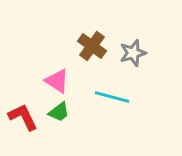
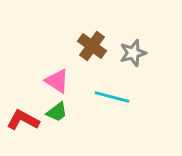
green trapezoid: moved 2 px left
red L-shape: moved 3 px down; rotated 36 degrees counterclockwise
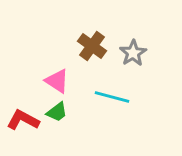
gray star: rotated 16 degrees counterclockwise
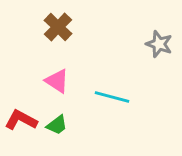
brown cross: moved 34 px left, 19 px up; rotated 8 degrees clockwise
gray star: moved 26 px right, 9 px up; rotated 20 degrees counterclockwise
green trapezoid: moved 13 px down
red L-shape: moved 2 px left
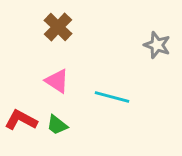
gray star: moved 2 px left, 1 px down
green trapezoid: rotated 75 degrees clockwise
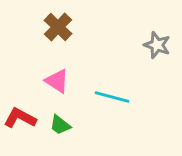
red L-shape: moved 1 px left, 2 px up
green trapezoid: moved 3 px right
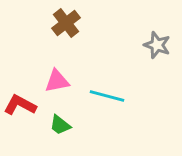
brown cross: moved 8 px right, 4 px up; rotated 8 degrees clockwise
pink triangle: rotated 44 degrees counterclockwise
cyan line: moved 5 px left, 1 px up
red L-shape: moved 13 px up
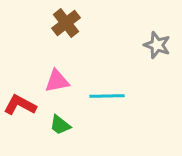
cyan line: rotated 16 degrees counterclockwise
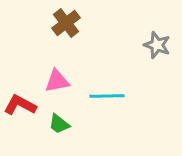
green trapezoid: moved 1 px left, 1 px up
